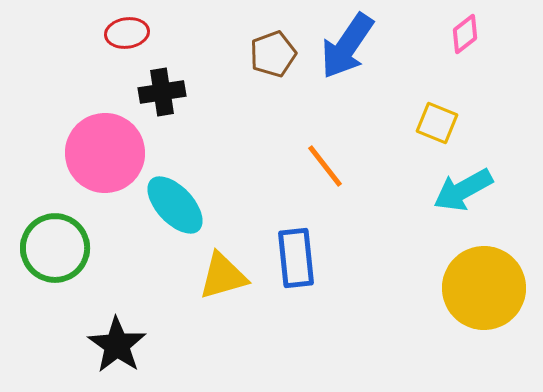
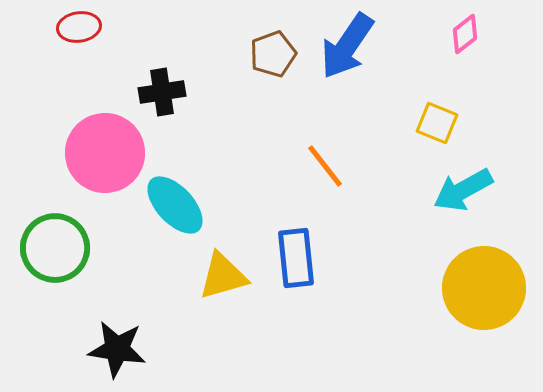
red ellipse: moved 48 px left, 6 px up
black star: moved 4 px down; rotated 26 degrees counterclockwise
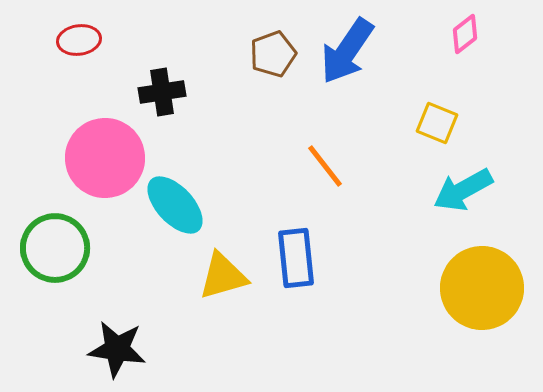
red ellipse: moved 13 px down
blue arrow: moved 5 px down
pink circle: moved 5 px down
yellow circle: moved 2 px left
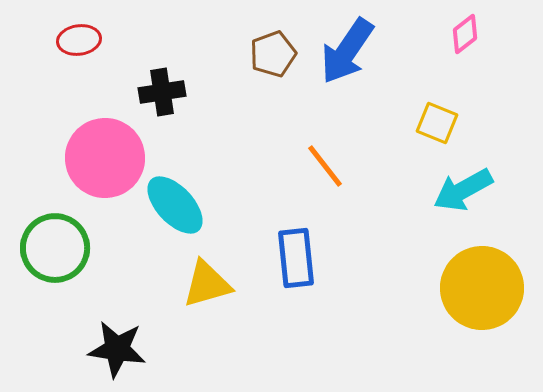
yellow triangle: moved 16 px left, 8 px down
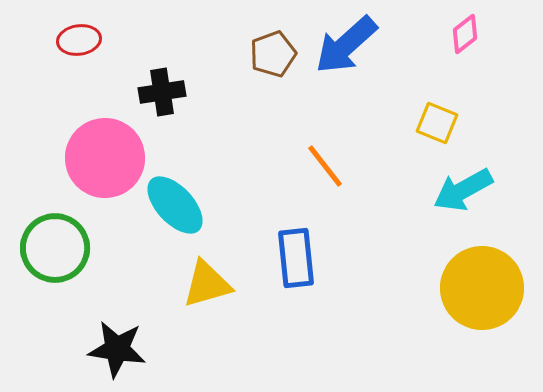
blue arrow: moved 1 px left, 6 px up; rotated 14 degrees clockwise
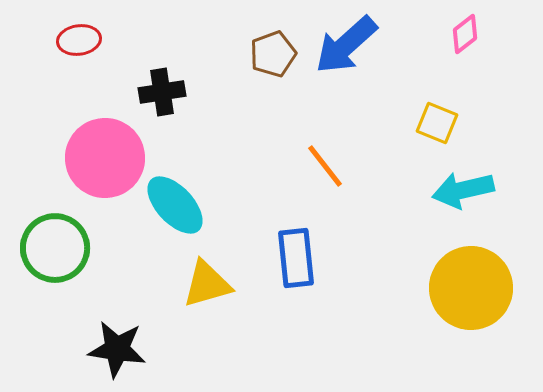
cyan arrow: rotated 16 degrees clockwise
yellow circle: moved 11 px left
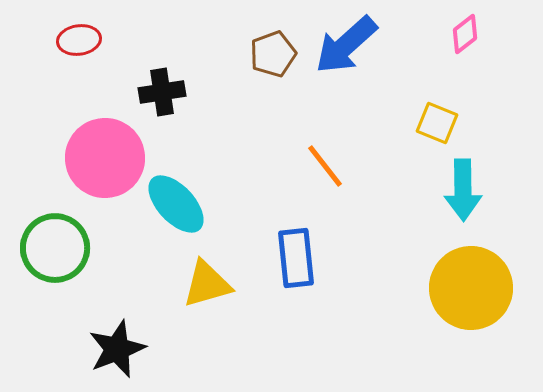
cyan arrow: rotated 78 degrees counterclockwise
cyan ellipse: moved 1 px right, 1 px up
black star: rotated 30 degrees counterclockwise
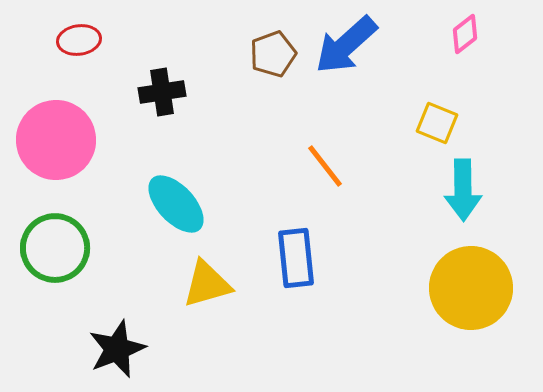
pink circle: moved 49 px left, 18 px up
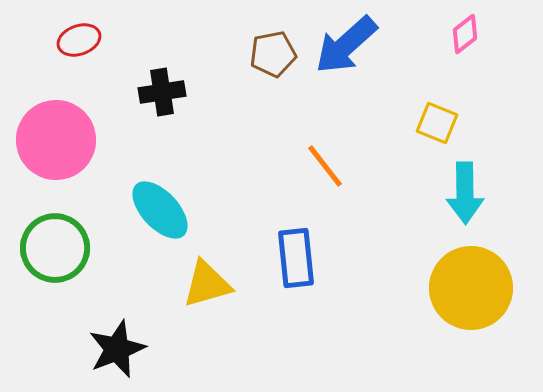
red ellipse: rotated 12 degrees counterclockwise
brown pentagon: rotated 9 degrees clockwise
cyan arrow: moved 2 px right, 3 px down
cyan ellipse: moved 16 px left, 6 px down
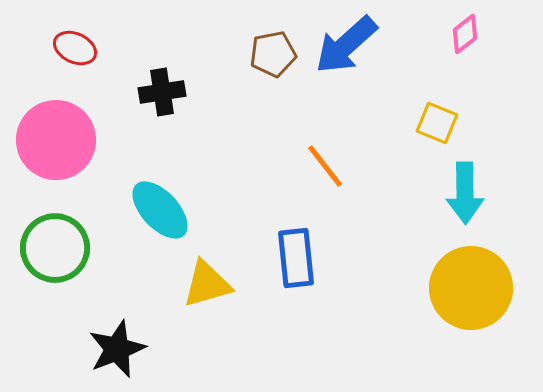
red ellipse: moved 4 px left, 8 px down; rotated 45 degrees clockwise
